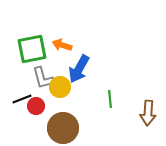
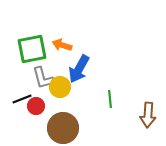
brown arrow: moved 2 px down
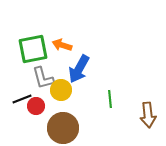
green square: moved 1 px right
yellow circle: moved 1 px right, 3 px down
brown arrow: rotated 10 degrees counterclockwise
